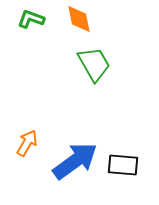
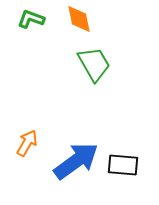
blue arrow: moved 1 px right
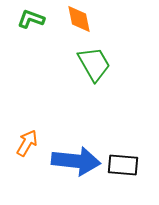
blue arrow: rotated 42 degrees clockwise
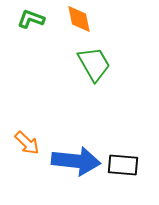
orange arrow: rotated 104 degrees clockwise
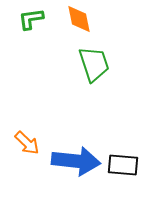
green L-shape: rotated 28 degrees counterclockwise
green trapezoid: rotated 12 degrees clockwise
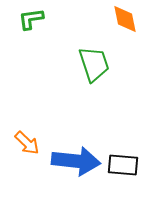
orange diamond: moved 46 px right
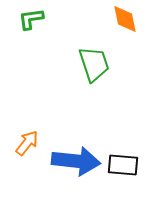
orange arrow: rotated 96 degrees counterclockwise
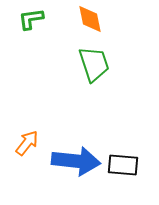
orange diamond: moved 35 px left
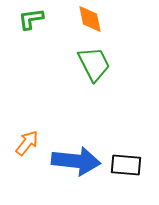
green trapezoid: rotated 9 degrees counterclockwise
black rectangle: moved 3 px right
